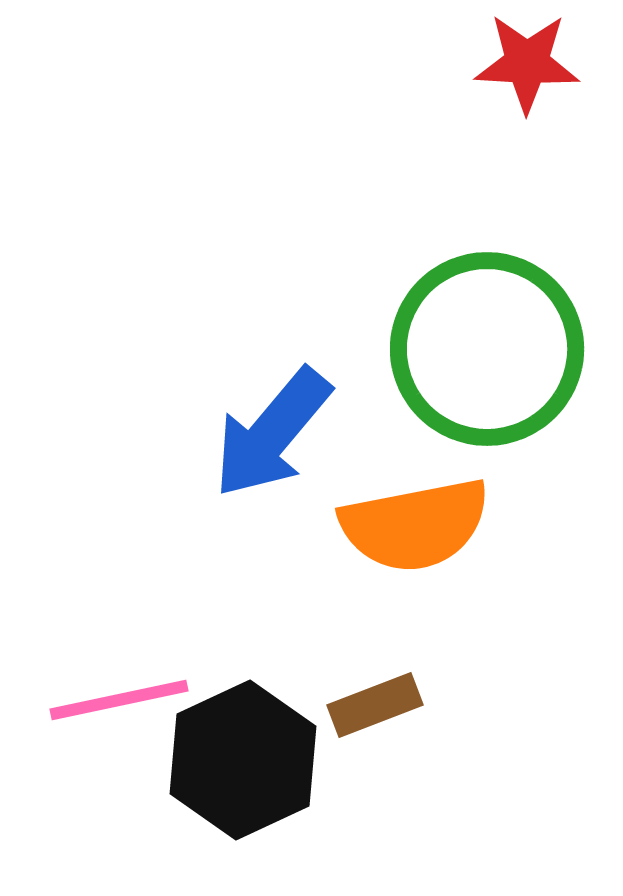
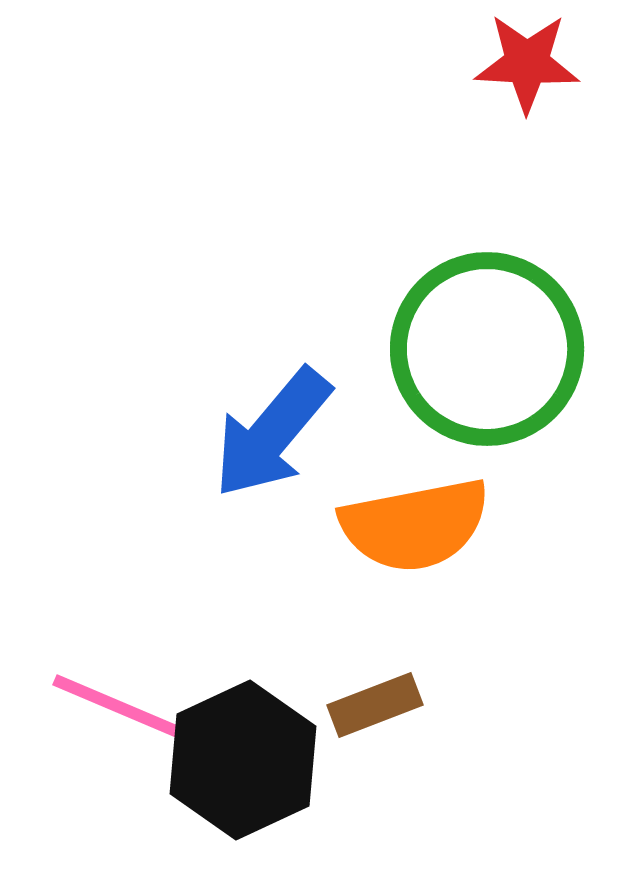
pink line: moved 7 px down; rotated 35 degrees clockwise
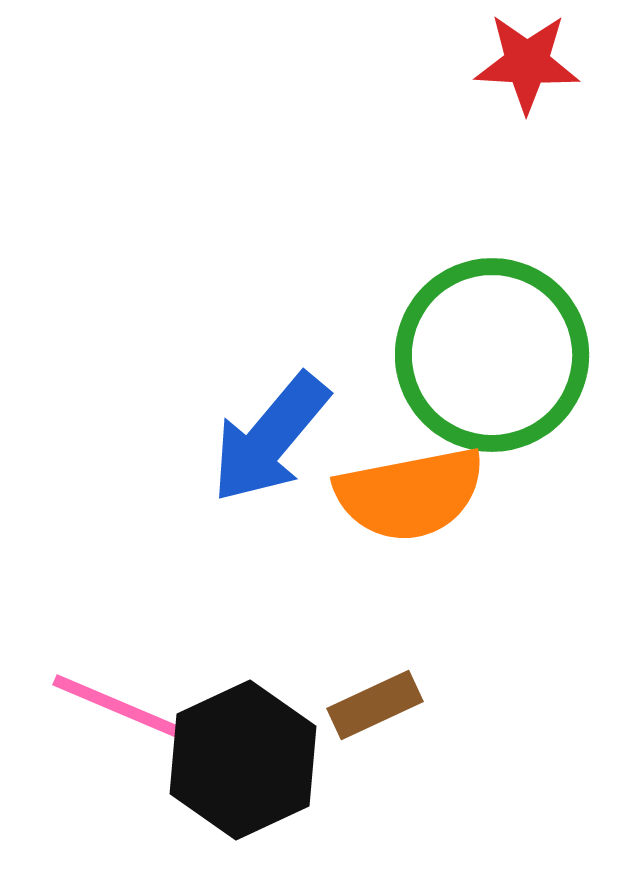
green circle: moved 5 px right, 6 px down
blue arrow: moved 2 px left, 5 px down
orange semicircle: moved 5 px left, 31 px up
brown rectangle: rotated 4 degrees counterclockwise
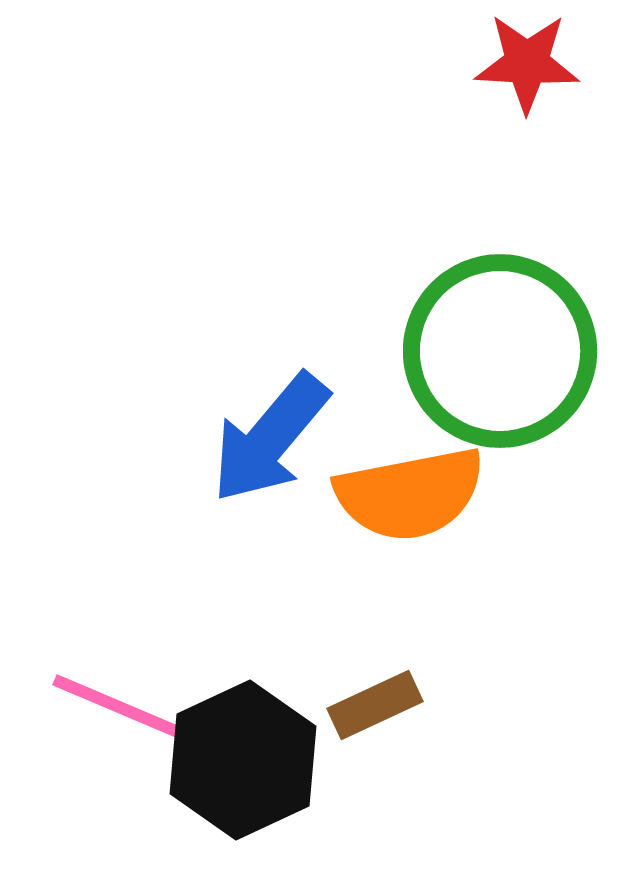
green circle: moved 8 px right, 4 px up
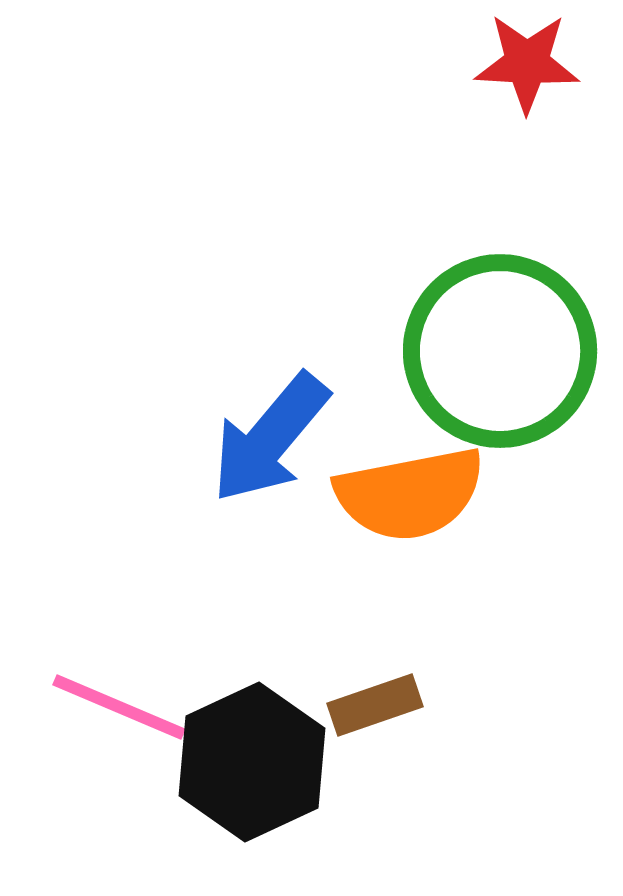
brown rectangle: rotated 6 degrees clockwise
black hexagon: moved 9 px right, 2 px down
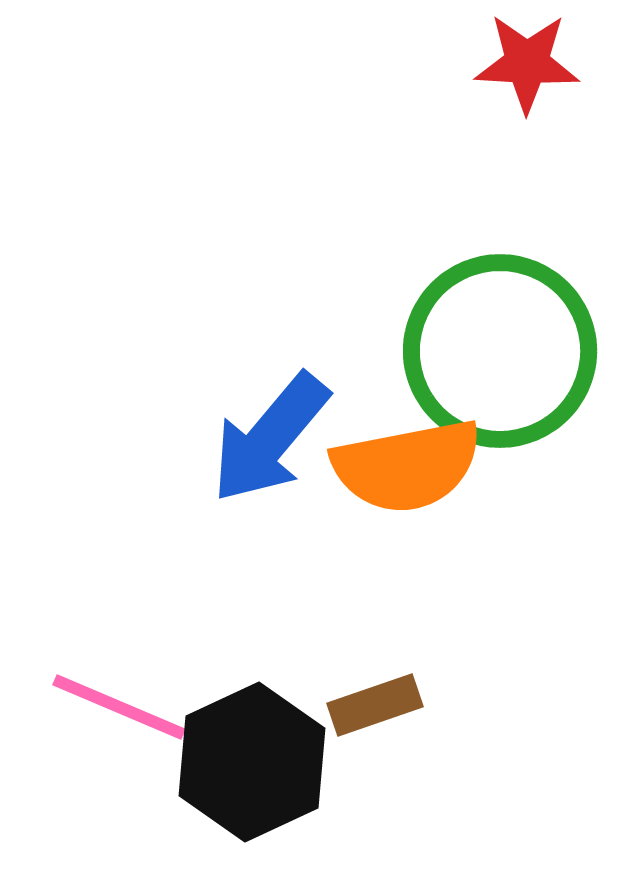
orange semicircle: moved 3 px left, 28 px up
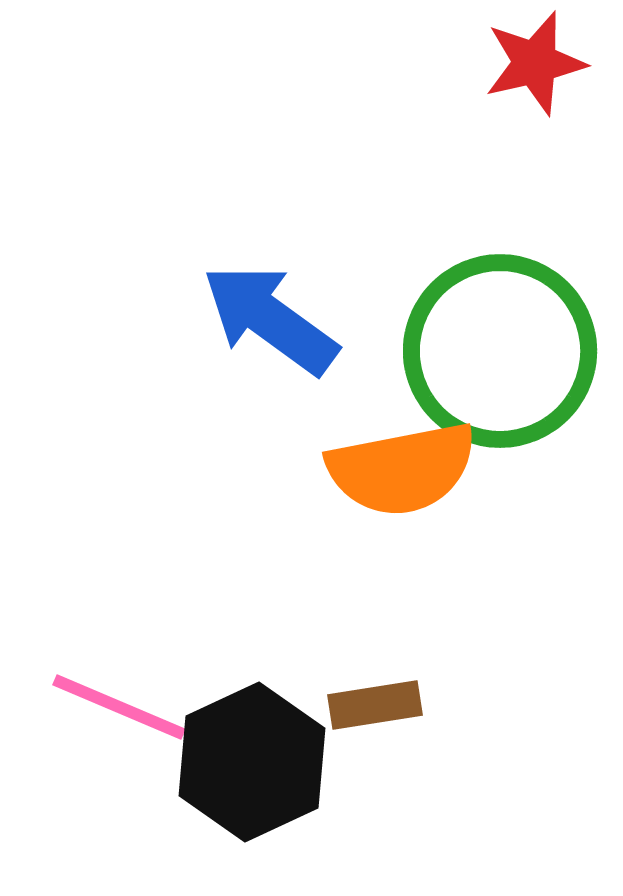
red star: moved 8 px right; rotated 16 degrees counterclockwise
blue arrow: moved 119 px up; rotated 86 degrees clockwise
orange semicircle: moved 5 px left, 3 px down
brown rectangle: rotated 10 degrees clockwise
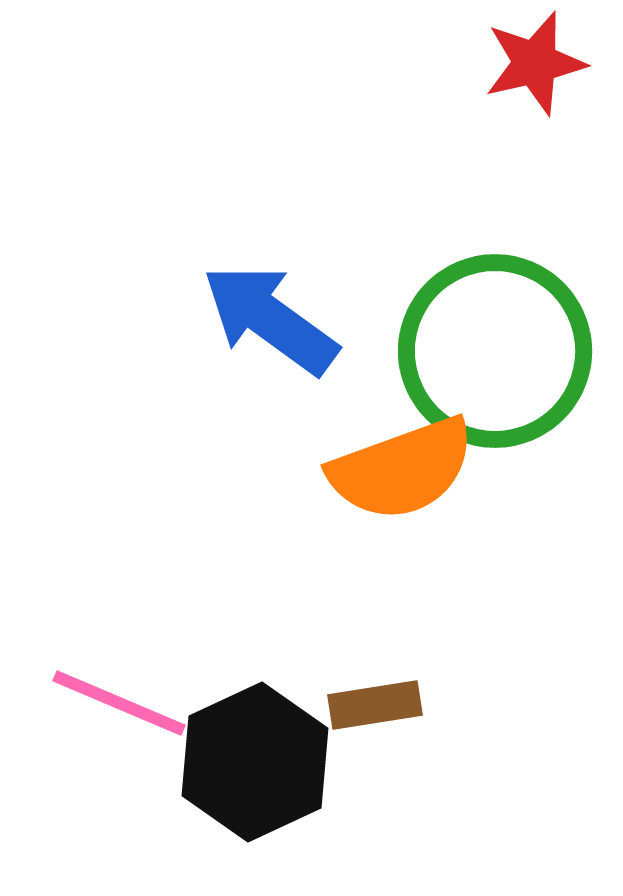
green circle: moved 5 px left
orange semicircle: rotated 9 degrees counterclockwise
pink line: moved 4 px up
black hexagon: moved 3 px right
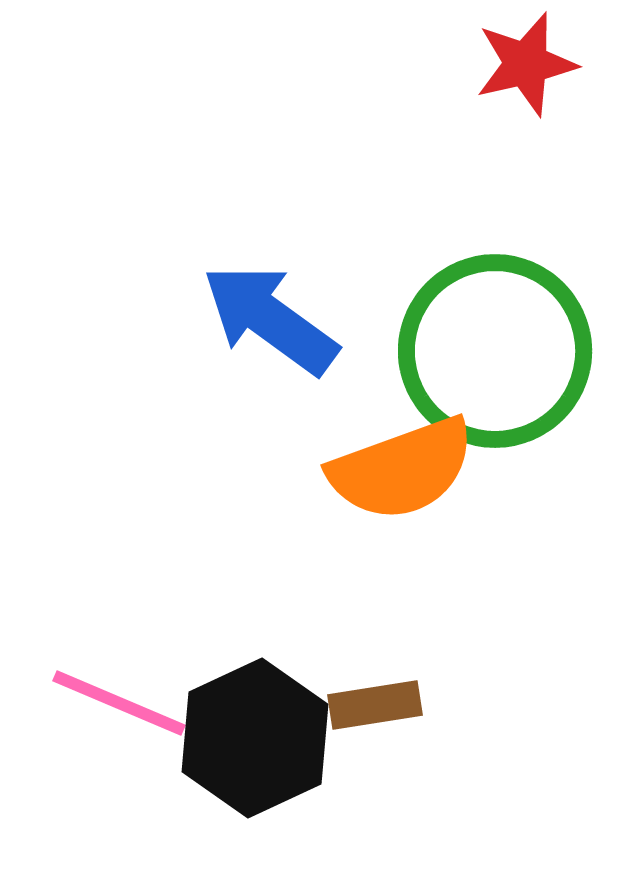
red star: moved 9 px left, 1 px down
black hexagon: moved 24 px up
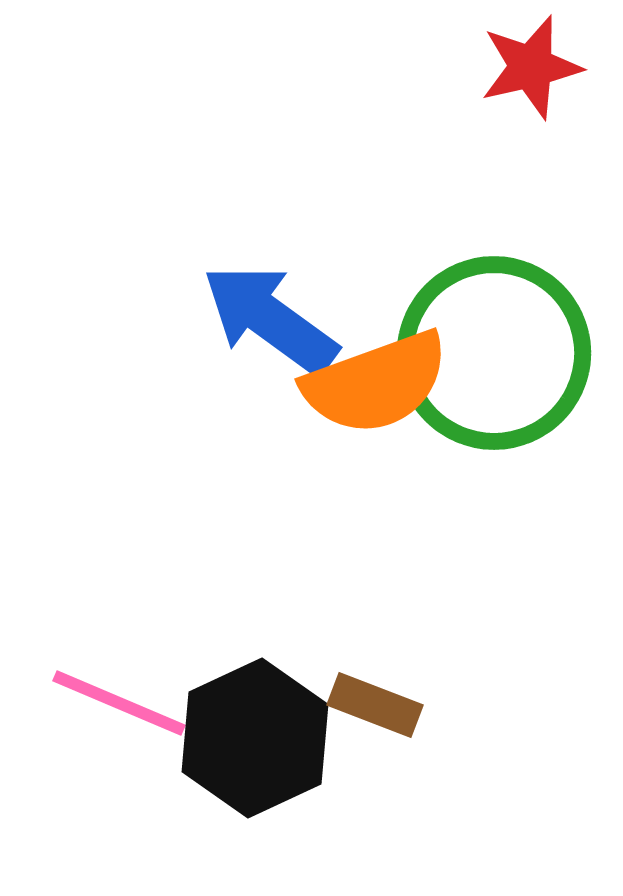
red star: moved 5 px right, 3 px down
green circle: moved 1 px left, 2 px down
orange semicircle: moved 26 px left, 86 px up
brown rectangle: rotated 30 degrees clockwise
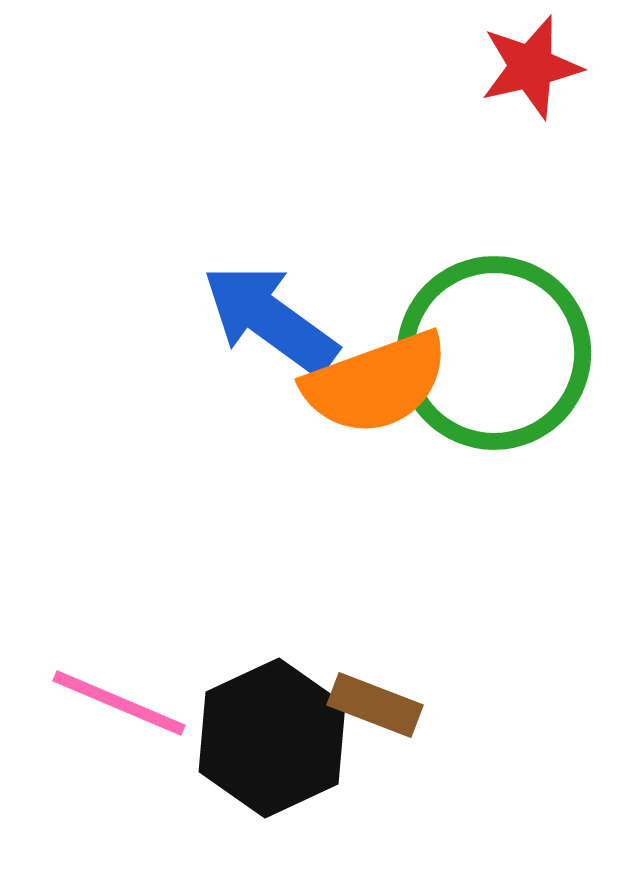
black hexagon: moved 17 px right
